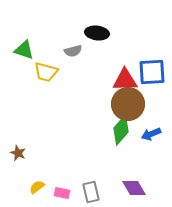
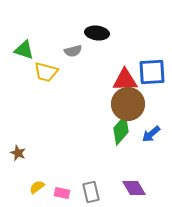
blue arrow: rotated 18 degrees counterclockwise
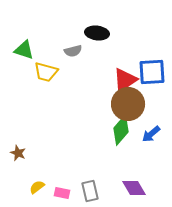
red triangle: rotated 32 degrees counterclockwise
gray rectangle: moved 1 px left, 1 px up
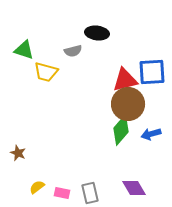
red triangle: rotated 20 degrees clockwise
blue arrow: rotated 24 degrees clockwise
gray rectangle: moved 2 px down
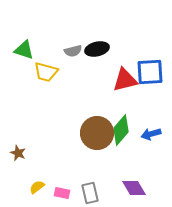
black ellipse: moved 16 px down; rotated 20 degrees counterclockwise
blue square: moved 2 px left
brown circle: moved 31 px left, 29 px down
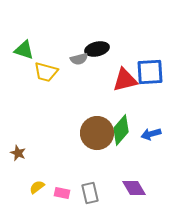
gray semicircle: moved 6 px right, 8 px down
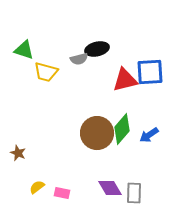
green diamond: moved 1 px right, 1 px up
blue arrow: moved 2 px left, 1 px down; rotated 18 degrees counterclockwise
purple diamond: moved 24 px left
gray rectangle: moved 44 px right; rotated 15 degrees clockwise
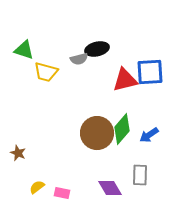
gray rectangle: moved 6 px right, 18 px up
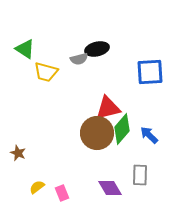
green triangle: moved 1 px right, 1 px up; rotated 15 degrees clockwise
red triangle: moved 17 px left, 28 px down
blue arrow: rotated 78 degrees clockwise
pink rectangle: rotated 56 degrees clockwise
